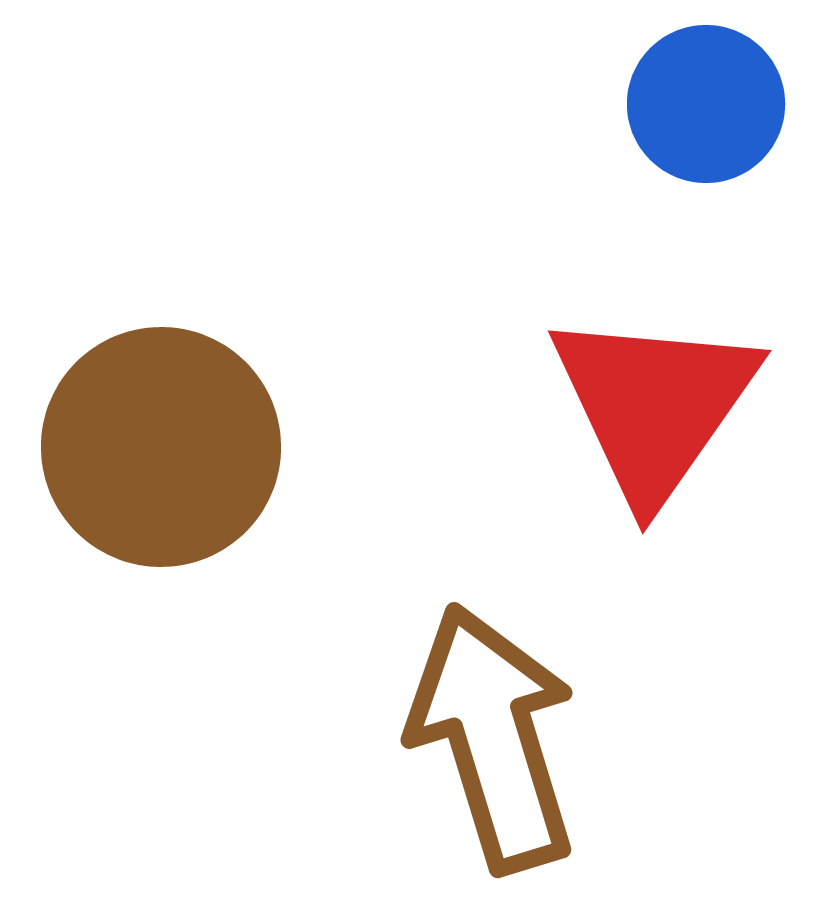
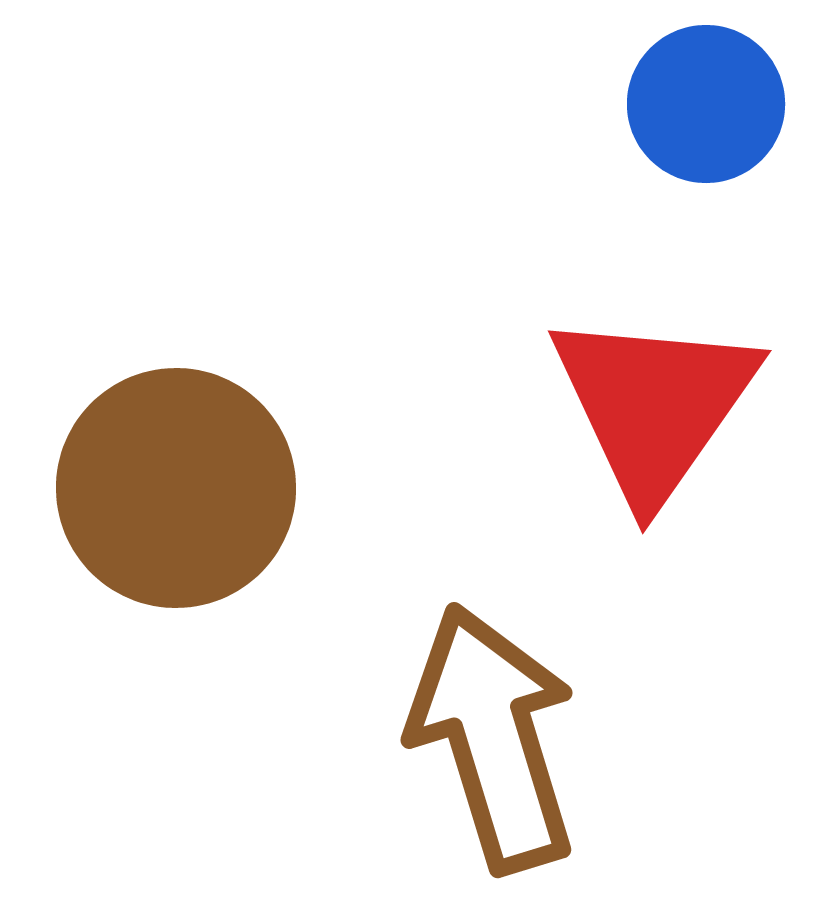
brown circle: moved 15 px right, 41 px down
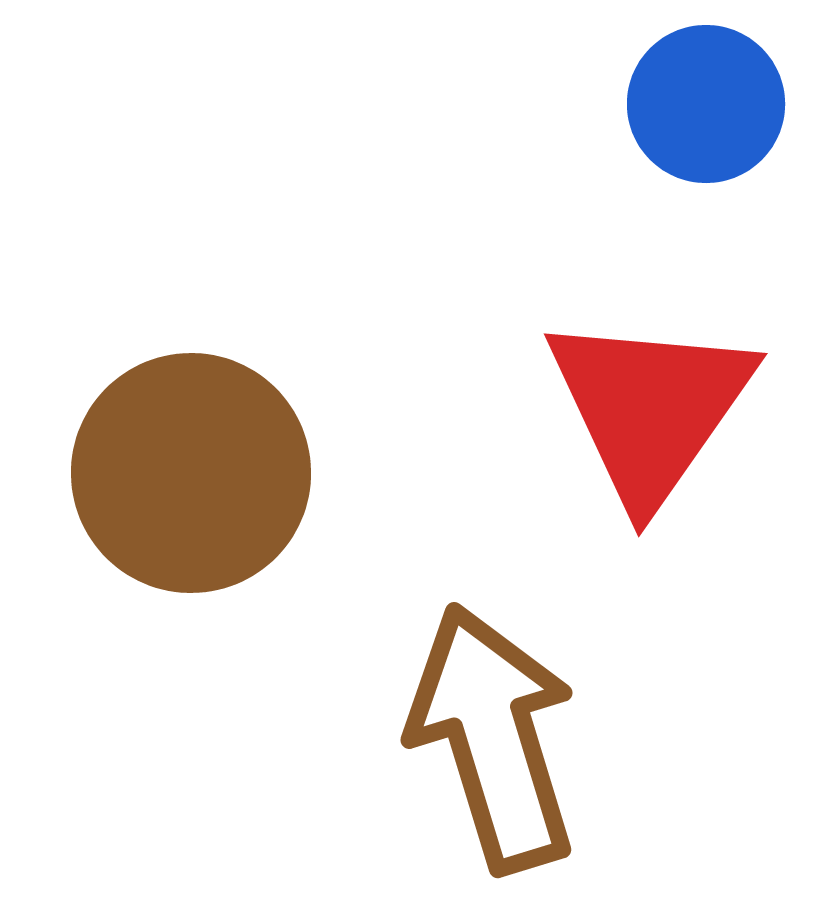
red triangle: moved 4 px left, 3 px down
brown circle: moved 15 px right, 15 px up
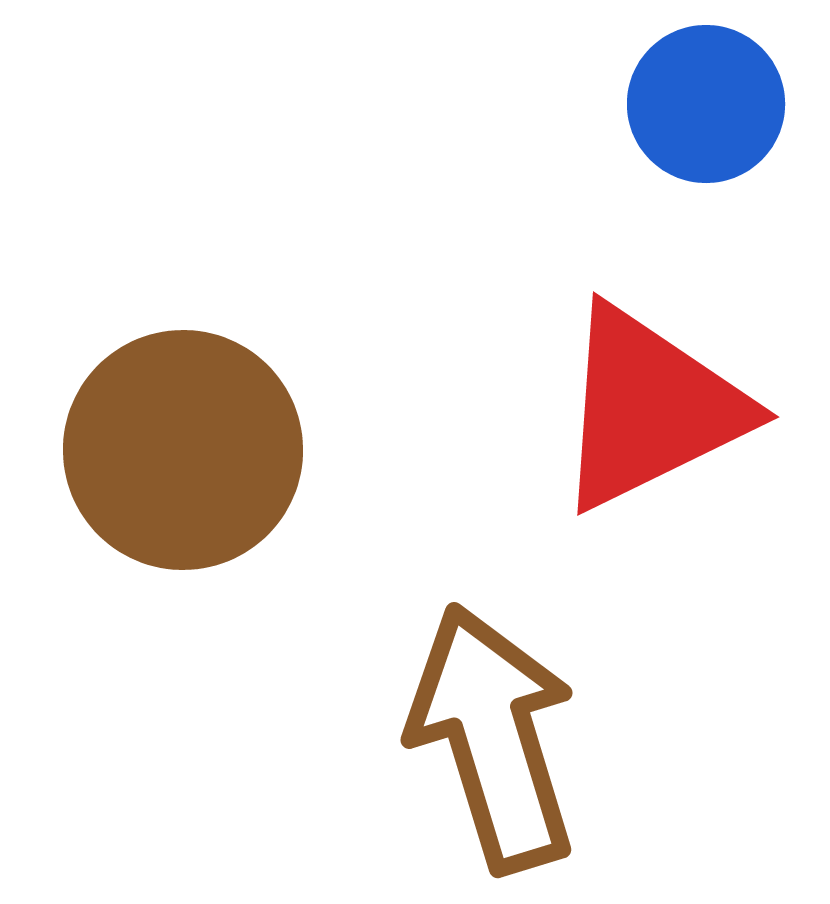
red triangle: rotated 29 degrees clockwise
brown circle: moved 8 px left, 23 px up
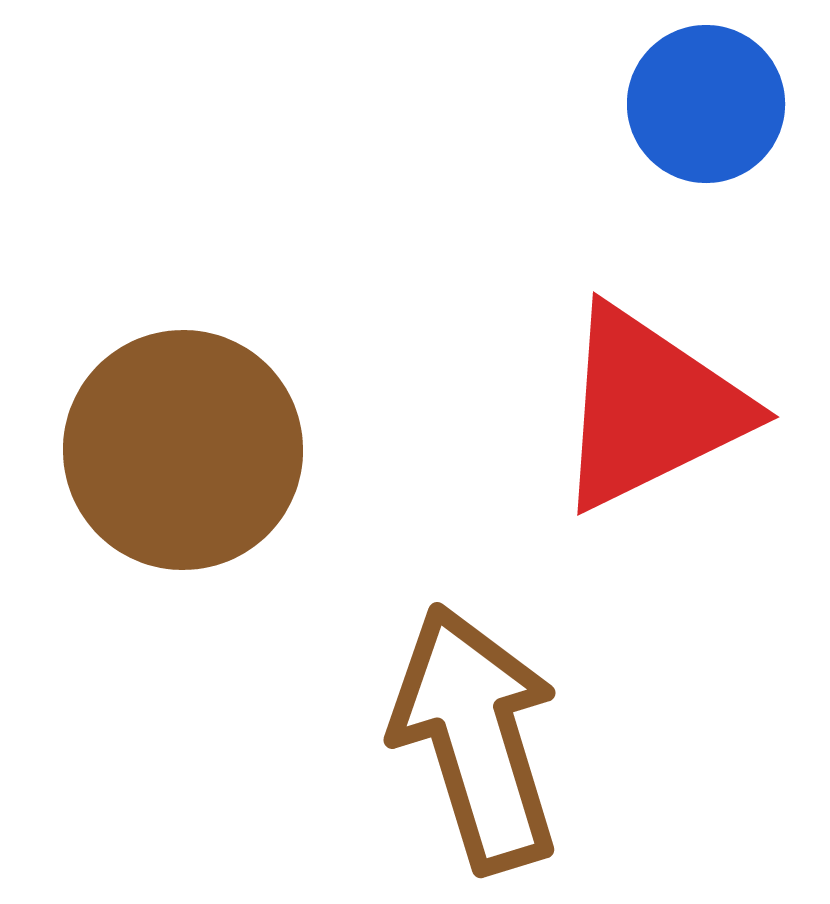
brown arrow: moved 17 px left
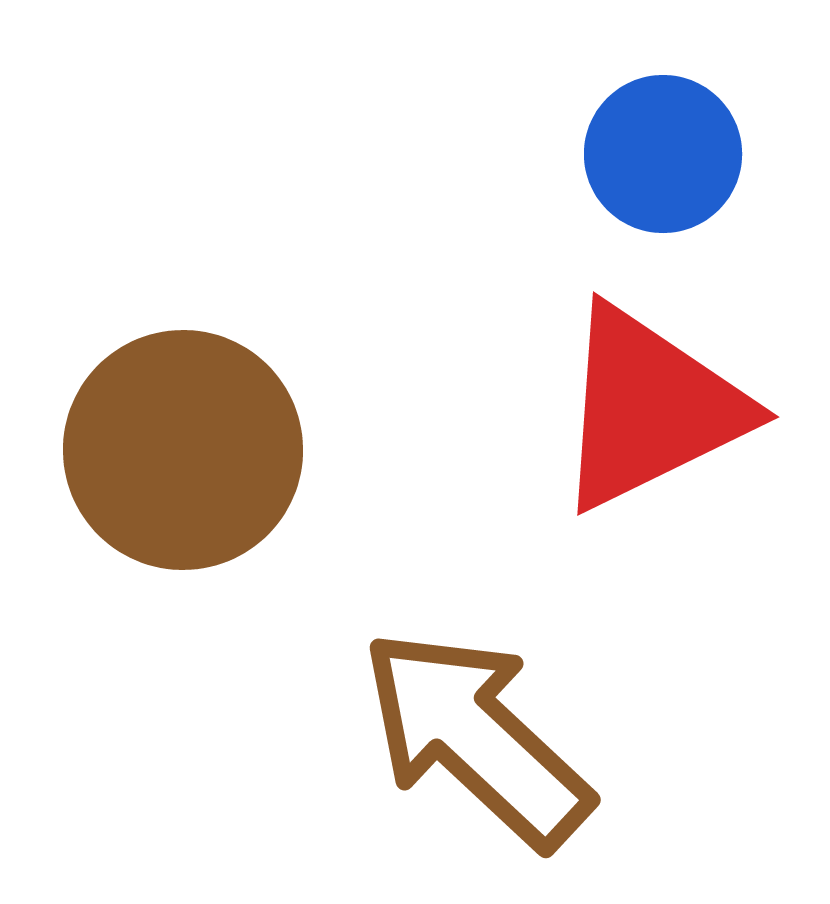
blue circle: moved 43 px left, 50 px down
brown arrow: rotated 30 degrees counterclockwise
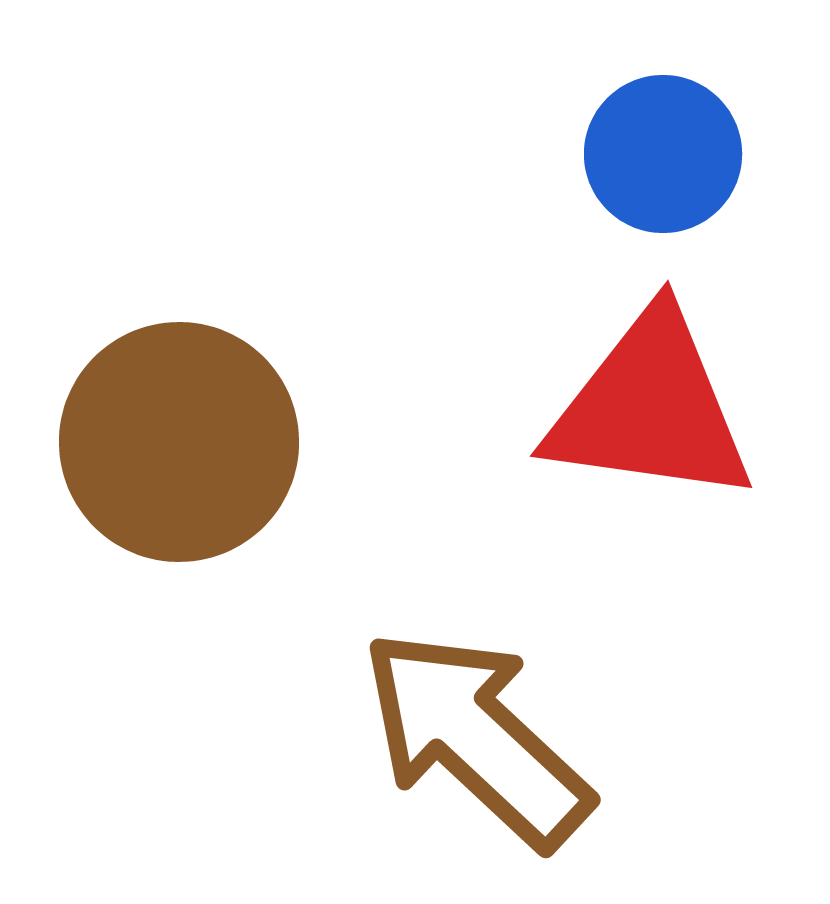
red triangle: rotated 34 degrees clockwise
brown circle: moved 4 px left, 8 px up
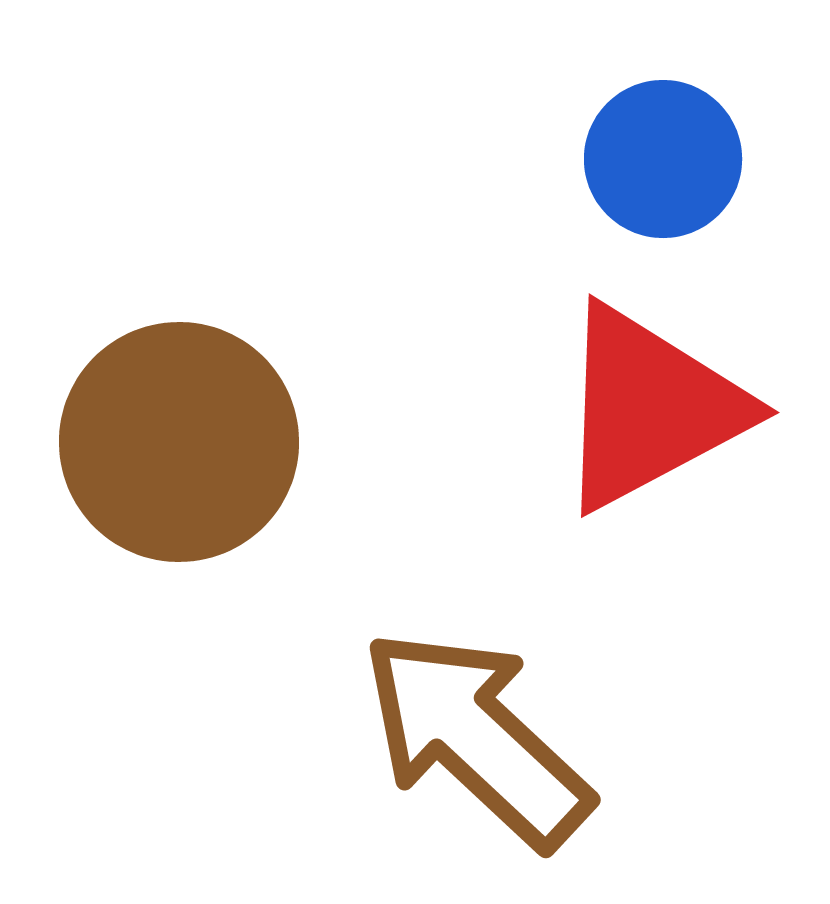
blue circle: moved 5 px down
red triangle: rotated 36 degrees counterclockwise
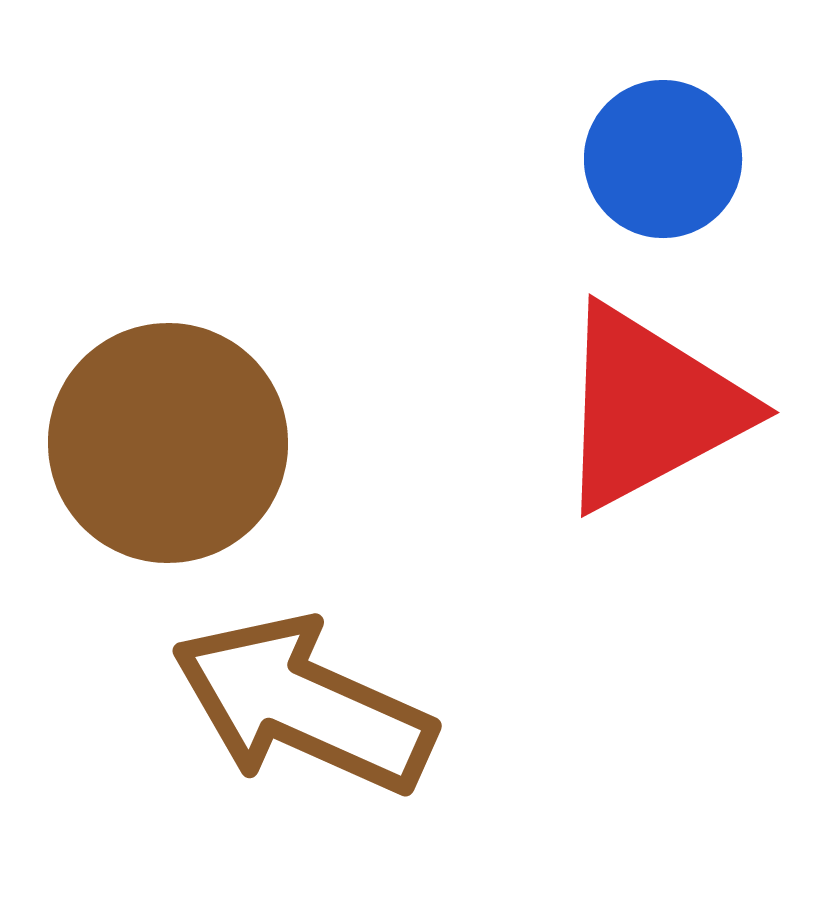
brown circle: moved 11 px left, 1 px down
brown arrow: moved 173 px left, 33 px up; rotated 19 degrees counterclockwise
